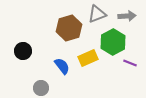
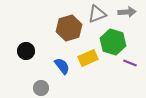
gray arrow: moved 4 px up
green hexagon: rotated 15 degrees counterclockwise
black circle: moved 3 px right
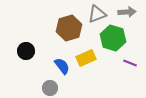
green hexagon: moved 4 px up
yellow rectangle: moved 2 px left
gray circle: moved 9 px right
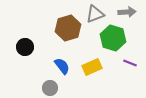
gray triangle: moved 2 px left
brown hexagon: moved 1 px left
black circle: moved 1 px left, 4 px up
yellow rectangle: moved 6 px right, 9 px down
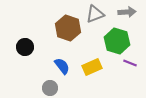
brown hexagon: rotated 25 degrees counterclockwise
green hexagon: moved 4 px right, 3 px down
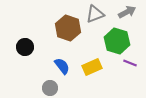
gray arrow: rotated 24 degrees counterclockwise
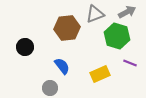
brown hexagon: moved 1 px left; rotated 25 degrees counterclockwise
green hexagon: moved 5 px up
yellow rectangle: moved 8 px right, 7 px down
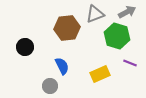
blue semicircle: rotated 12 degrees clockwise
gray circle: moved 2 px up
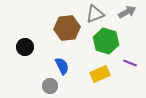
green hexagon: moved 11 px left, 5 px down
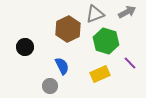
brown hexagon: moved 1 px right, 1 px down; rotated 20 degrees counterclockwise
purple line: rotated 24 degrees clockwise
